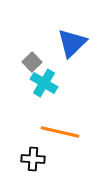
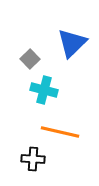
gray square: moved 2 px left, 3 px up
cyan cross: moved 7 px down; rotated 16 degrees counterclockwise
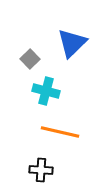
cyan cross: moved 2 px right, 1 px down
black cross: moved 8 px right, 11 px down
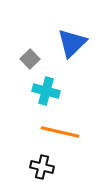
black cross: moved 1 px right, 3 px up; rotated 10 degrees clockwise
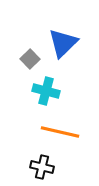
blue triangle: moved 9 px left
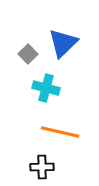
gray square: moved 2 px left, 5 px up
cyan cross: moved 3 px up
black cross: rotated 15 degrees counterclockwise
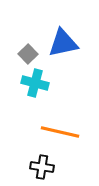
blue triangle: rotated 32 degrees clockwise
cyan cross: moved 11 px left, 5 px up
black cross: rotated 10 degrees clockwise
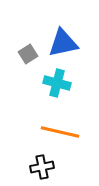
gray square: rotated 12 degrees clockwise
cyan cross: moved 22 px right
black cross: rotated 20 degrees counterclockwise
